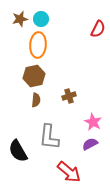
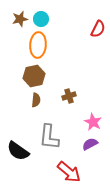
black semicircle: rotated 25 degrees counterclockwise
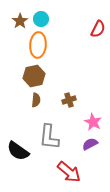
brown star: moved 2 px down; rotated 21 degrees counterclockwise
brown cross: moved 4 px down
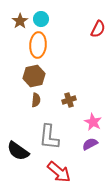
red arrow: moved 10 px left
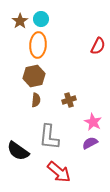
red semicircle: moved 17 px down
purple semicircle: moved 1 px up
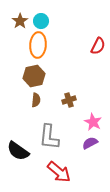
cyan circle: moved 2 px down
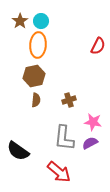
pink star: rotated 18 degrees counterclockwise
gray L-shape: moved 15 px right, 1 px down
